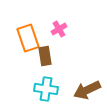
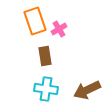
orange rectangle: moved 7 px right, 17 px up
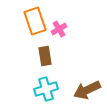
cyan cross: rotated 25 degrees counterclockwise
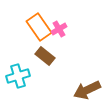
orange rectangle: moved 4 px right, 6 px down; rotated 16 degrees counterclockwise
brown rectangle: rotated 42 degrees counterclockwise
cyan cross: moved 28 px left, 13 px up
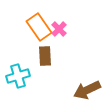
pink cross: rotated 14 degrees counterclockwise
brown rectangle: rotated 48 degrees clockwise
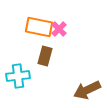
orange rectangle: rotated 44 degrees counterclockwise
brown rectangle: rotated 18 degrees clockwise
cyan cross: rotated 10 degrees clockwise
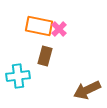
orange rectangle: moved 1 px up
